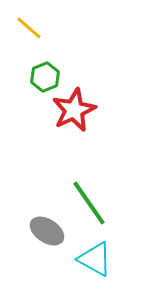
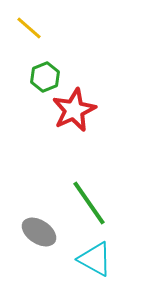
gray ellipse: moved 8 px left, 1 px down
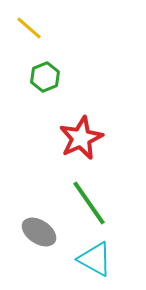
red star: moved 7 px right, 28 px down
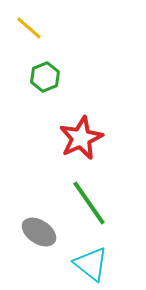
cyan triangle: moved 4 px left, 5 px down; rotated 9 degrees clockwise
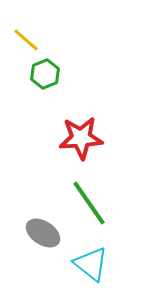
yellow line: moved 3 px left, 12 px down
green hexagon: moved 3 px up
red star: rotated 21 degrees clockwise
gray ellipse: moved 4 px right, 1 px down
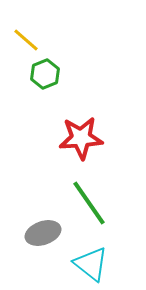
gray ellipse: rotated 52 degrees counterclockwise
